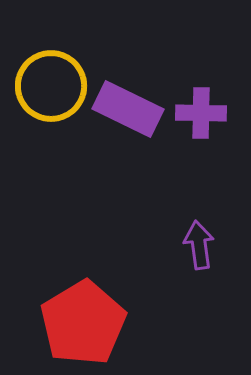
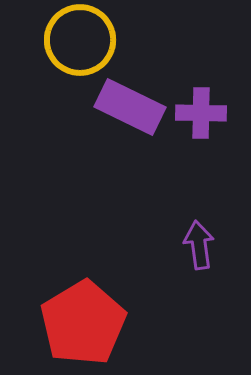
yellow circle: moved 29 px right, 46 px up
purple rectangle: moved 2 px right, 2 px up
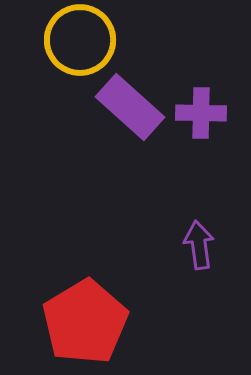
purple rectangle: rotated 16 degrees clockwise
red pentagon: moved 2 px right, 1 px up
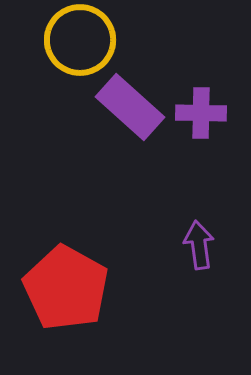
red pentagon: moved 19 px left, 34 px up; rotated 12 degrees counterclockwise
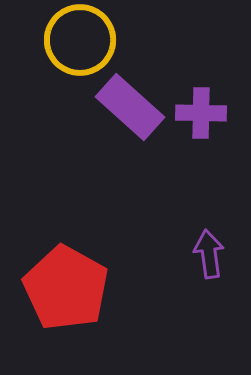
purple arrow: moved 10 px right, 9 px down
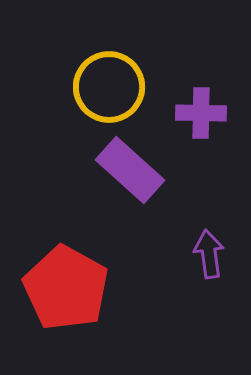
yellow circle: moved 29 px right, 47 px down
purple rectangle: moved 63 px down
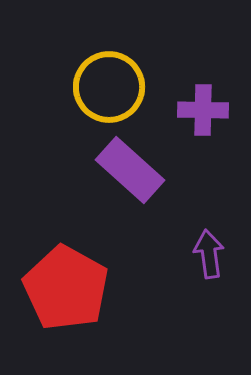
purple cross: moved 2 px right, 3 px up
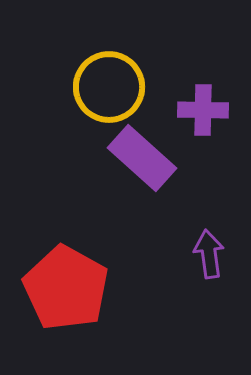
purple rectangle: moved 12 px right, 12 px up
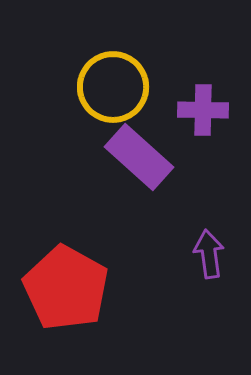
yellow circle: moved 4 px right
purple rectangle: moved 3 px left, 1 px up
